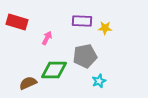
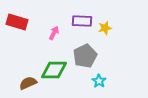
yellow star: rotated 16 degrees counterclockwise
pink arrow: moved 7 px right, 5 px up
gray pentagon: rotated 15 degrees counterclockwise
cyan star: rotated 16 degrees counterclockwise
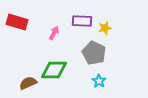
gray pentagon: moved 9 px right, 3 px up; rotated 20 degrees counterclockwise
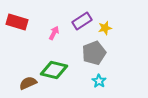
purple rectangle: rotated 36 degrees counterclockwise
gray pentagon: rotated 25 degrees clockwise
green diamond: rotated 12 degrees clockwise
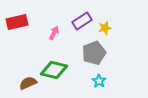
red rectangle: rotated 30 degrees counterclockwise
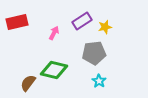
yellow star: moved 1 px up
gray pentagon: rotated 15 degrees clockwise
brown semicircle: rotated 30 degrees counterclockwise
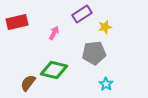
purple rectangle: moved 7 px up
cyan star: moved 7 px right, 3 px down
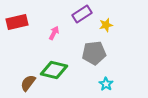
yellow star: moved 1 px right, 2 px up
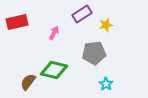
brown semicircle: moved 1 px up
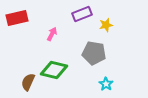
purple rectangle: rotated 12 degrees clockwise
red rectangle: moved 4 px up
pink arrow: moved 2 px left, 1 px down
gray pentagon: rotated 15 degrees clockwise
brown semicircle: rotated 12 degrees counterclockwise
